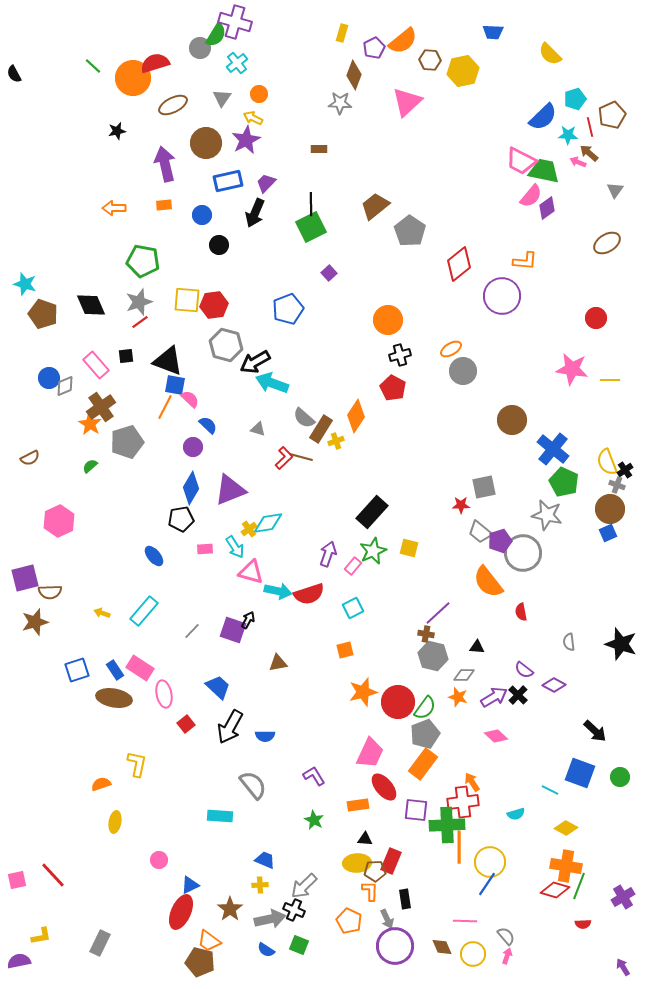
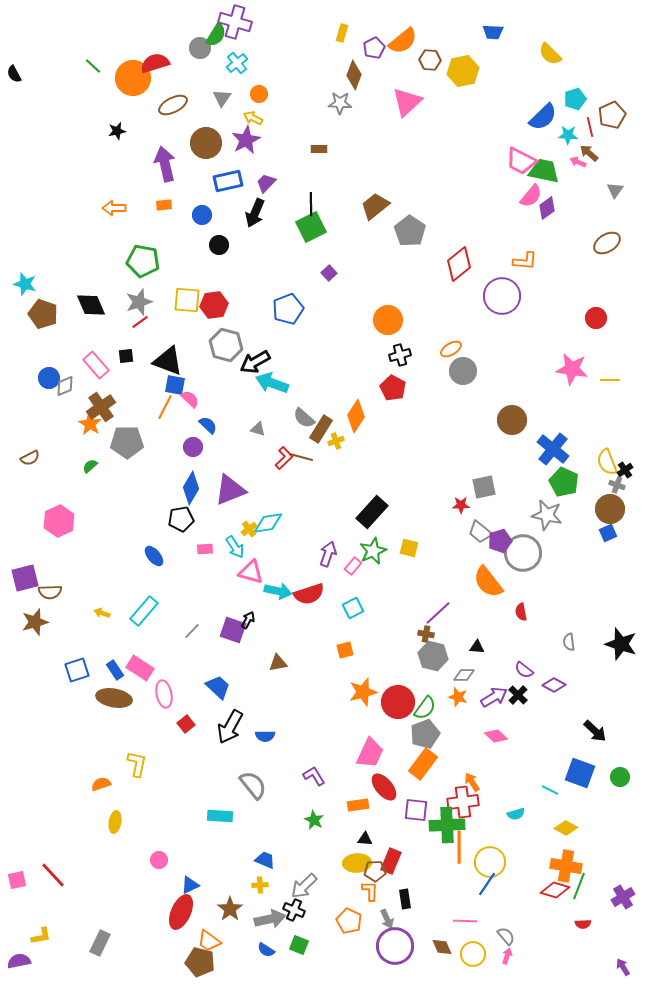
gray pentagon at (127, 442): rotated 16 degrees clockwise
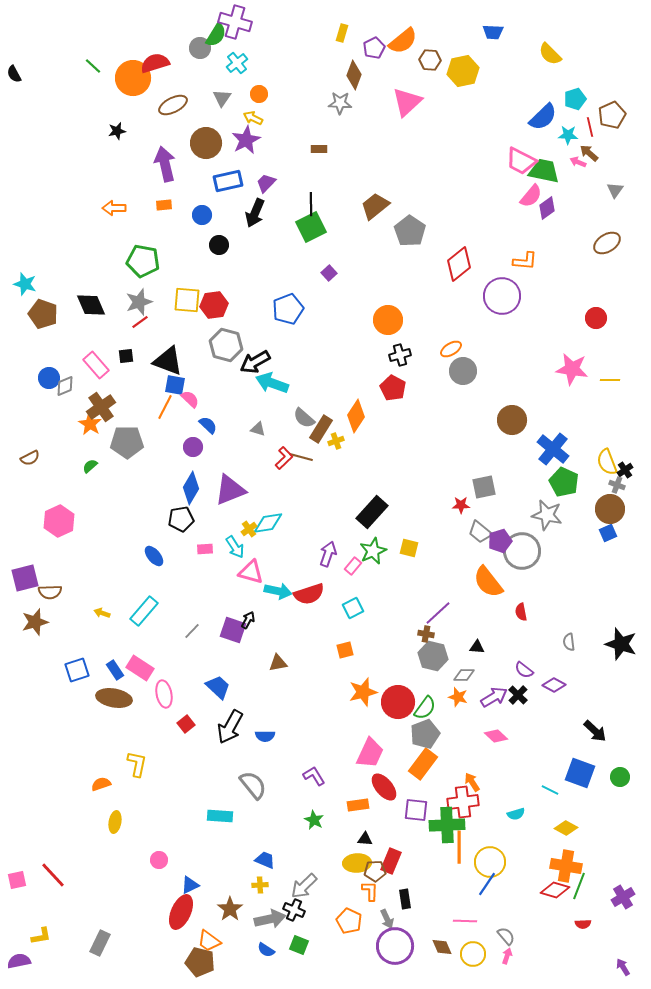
gray circle at (523, 553): moved 1 px left, 2 px up
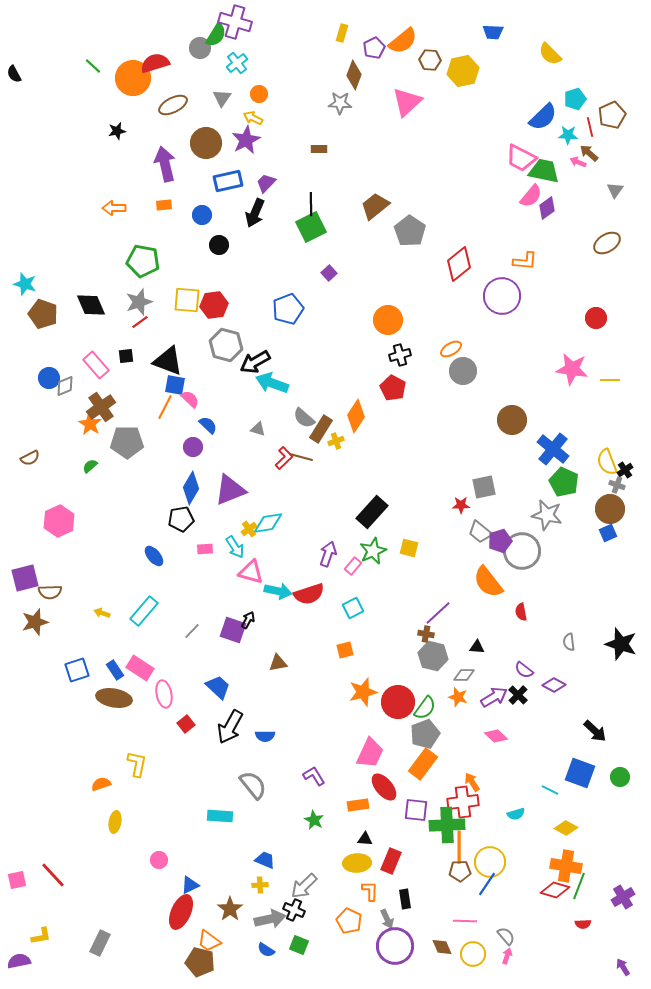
pink trapezoid at (521, 161): moved 3 px up
brown pentagon at (375, 871): moved 85 px right
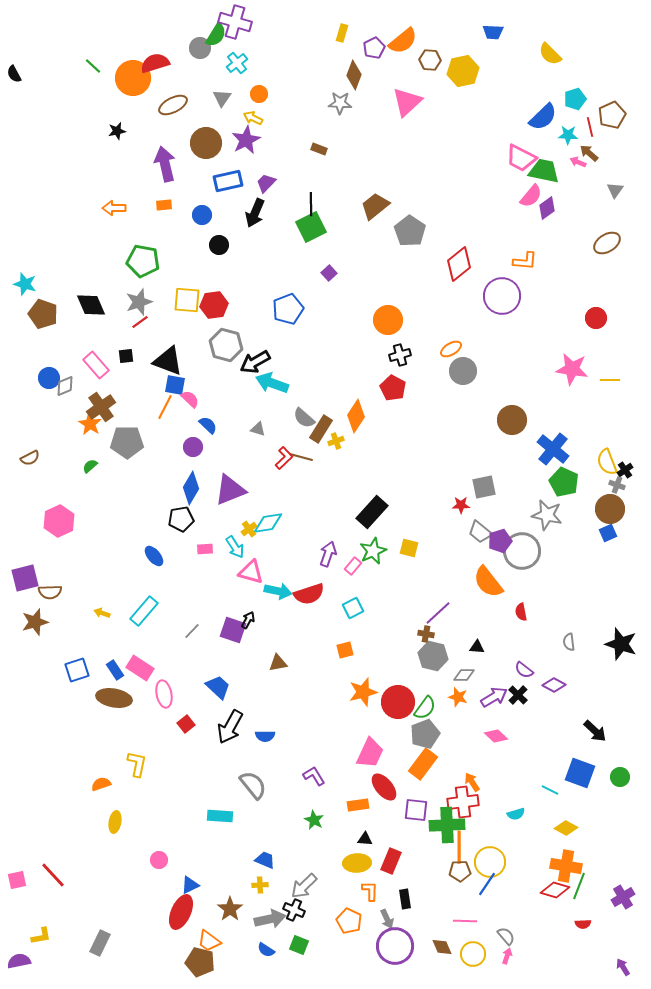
brown rectangle at (319, 149): rotated 21 degrees clockwise
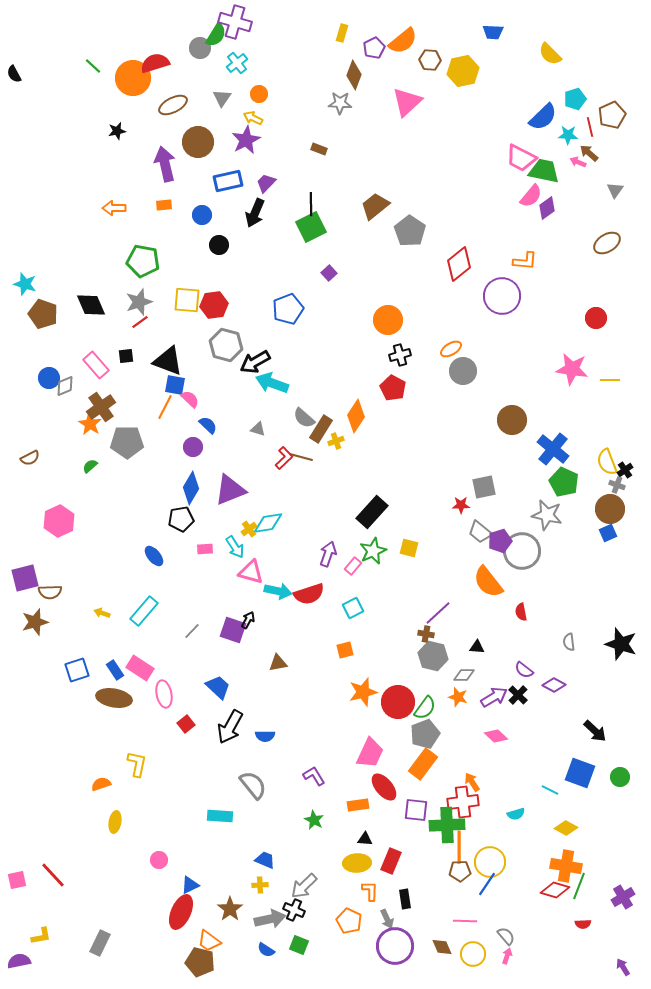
brown circle at (206, 143): moved 8 px left, 1 px up
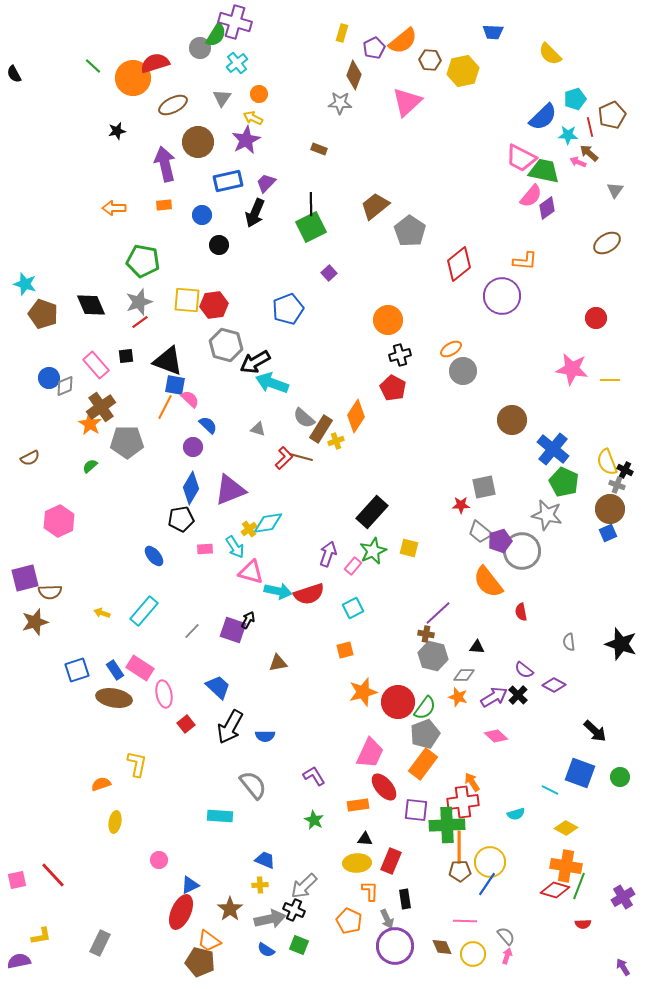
black cross at (625, 470): rotated 28 degrees counterclockwise
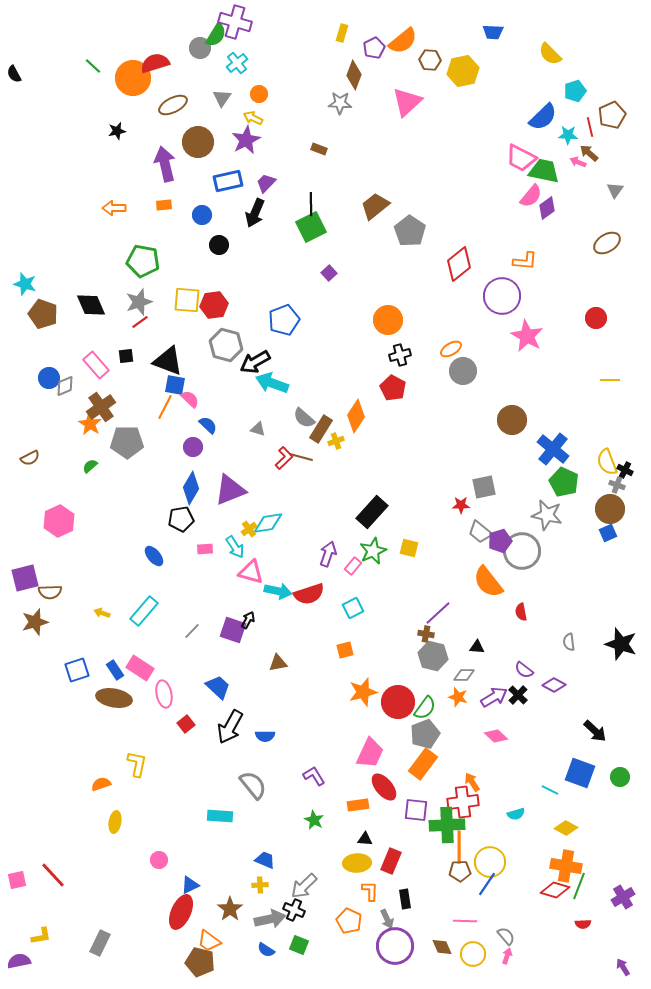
cyan pentagon at (575, 99): moved 8 px up
blue pentagon at (288, 309): moved 4 px left, 11 px down
pink star at (572, 369): moved 45 px left, 33 px up; rotated 20 degrees clockwise
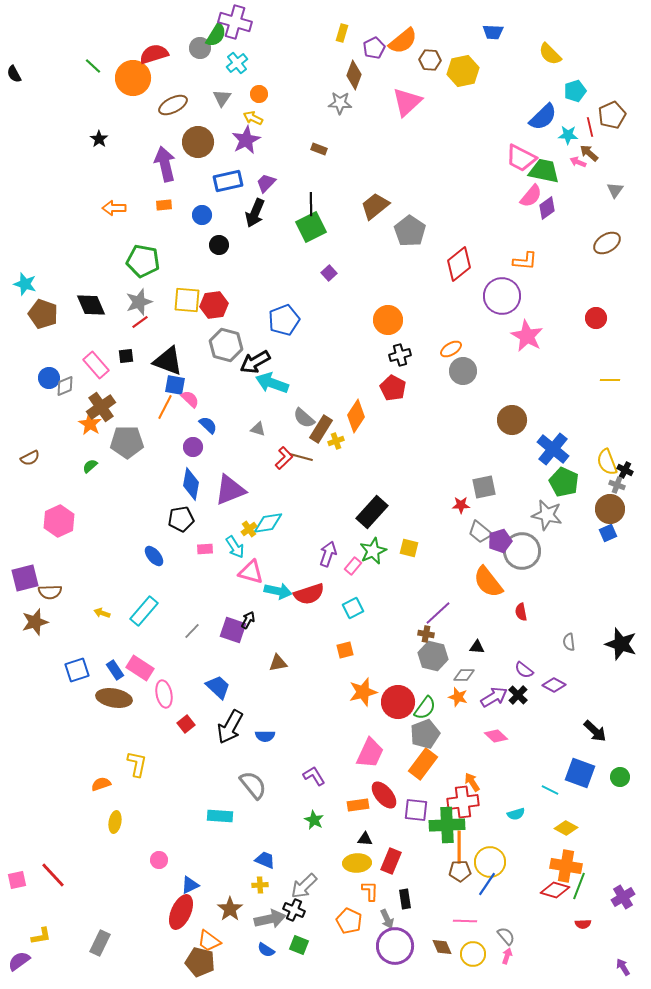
red semicircle at (155, 63): moved 1 px left, 9 px up
black star at (117, 131): moved 18 px left, 8 px down; rotated 24 degrees counterclockwise
blue diamond at (191, 488): moved 4 px up; rotated 20 degrees counterclockwise
red ellipse at (384, 787): moved 8 px down
purple semicircle at (19, 961): rotated 25 degrees counterclockwise
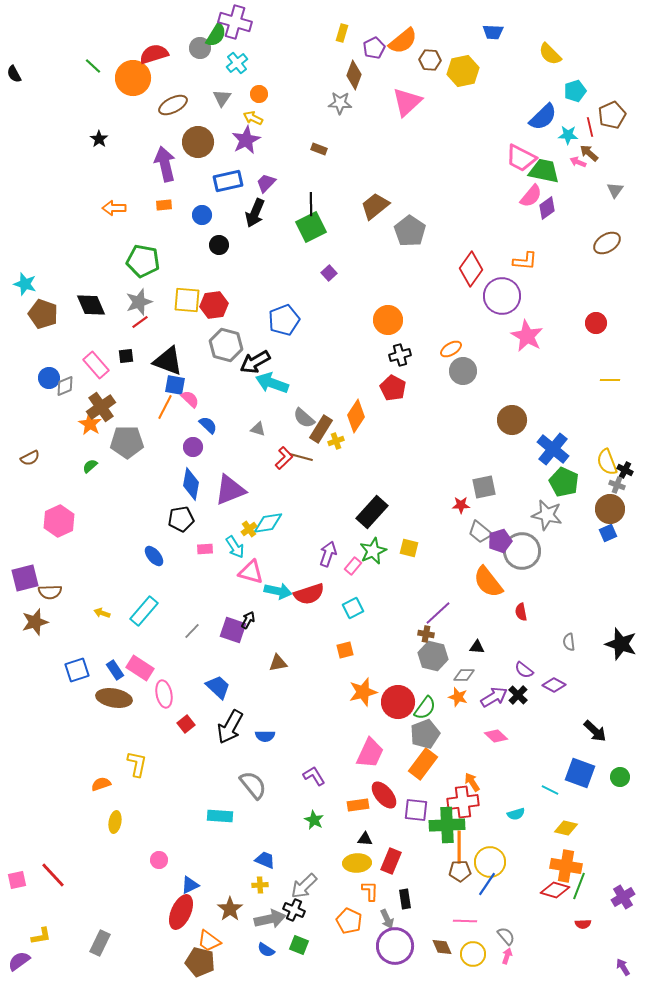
red diamond at (459, 264): moved 12 px right, 5 px down; rotated 16 degrees counterclockwise
red circle at (596, 318): moved 5 px down
yellow diamond at (566, 828): rotated 15 degrees counterclockwise
